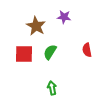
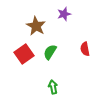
purple star: moved 3 px up; rotated 24 degrees counterclockwise
red semicircle: moved 2 px left, 1 px up
red square: rotated 36 degrees counterclockwise
green arrow: moved 1 px right, 1 px up
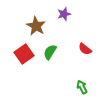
red semicircle: rotated 40 degrees counterclockwise
green arrow: moved 29 px right; rotated 16 degrees counterclockwise
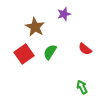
brown star: moved 1 px left, 1 px down
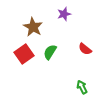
brown star: moved 2 px left
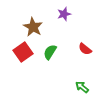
red square: moved 1 px left, 2 px up
green arrow: rotated 24 degrees counterclockwise
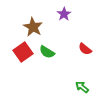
purple star: rotated 16 degrees counterclockwise
green semicircle: moved 3 px left; rotated 91 degrees counterclockwise
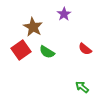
red square: moved 2 px left, 2 px up
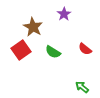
green semicircle: moved 6 px right
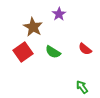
purple star: moved 5 px left
red square: moved 2 px right, 2 px down
green arrow: rotated 16 degrees clockwise
